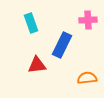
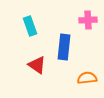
cyan rectangle: moved 1 px left, 3 px down
blue rectangle: moved 2 px right, 2 px down; rotated 20 degrees counterclockwise
red triangle: rotated 42 degrees clockwise
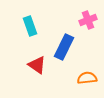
pink cross: rotated 18 degrees counterclockwise
blue rectangle: rotated 20 degrees clockwise
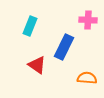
pink cross: rotated 24 degrees clockwise
cyan rectangle: rotated 42 degrees clockwise
orange semicircle: rotated 12 degrees clockwise
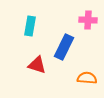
cyan rectangle: rotated 12 degrees counterclockwise
red triangle: rotated 18 degrees counterclockwise
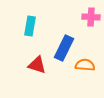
pink cross: moved 3 px right, 3 px up
blue rectangle: moved 1 px down
orange semicircle: moved 2 px left, 13 px up
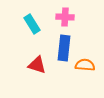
pink cross: moved 26 px left
cyan rectangle: moved 2 px right, 2 px up; rotated 42 degrees counterclockwise
blue rectangle: rotated 20 degrees counterclockwise
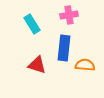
pink cross: moved 4 px right, 2 px up; rotated 12 degrees counterclockwise
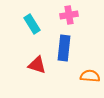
orange semicircle: moved 5 px right, 11 px down
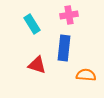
orange semicircle: moved 4 px left, 1 px up
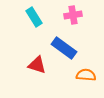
pink cross: moved 4 px right
cyan rectangle: moved 2 px right, 7 px up
blue rectangle: rotated 60 degrees counterclockwise
